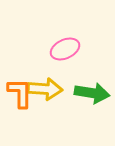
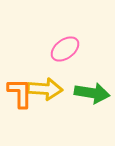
pink ellipse: rotated 12 degrees counterclockwise
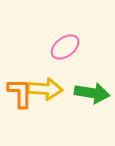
pink ellipse: moved 2 px up
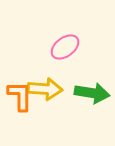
orange L-shape: moved 3 px down
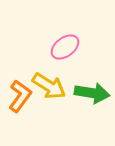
yellow arrow: moved 4 px right, 3 px up; rotated 28 degrees clockwise
orange L-shape: rotated 36 degrees clockwise
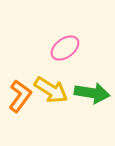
pink ellipse: moved 1 px down
yellow arrow: moved 2 px right, 4 px down
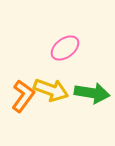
yellow arrow: rotated 12 degrees counterclockwise
orange L-shape: moved 3 px right
